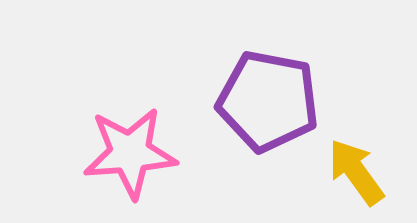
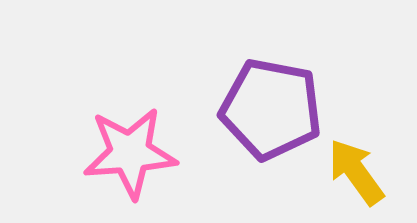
purple pentagon: moved 3 px right, 8 px down
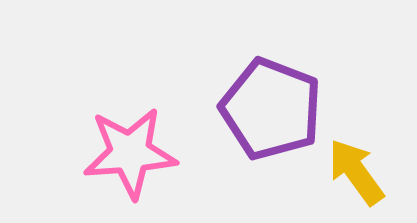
purple pentagon: rotated 10 degrees clockwise
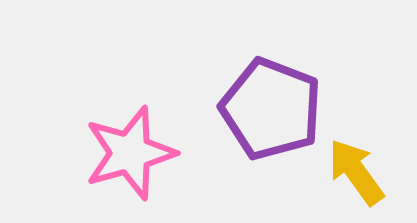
pink star: rotated 12 degrees counterclockwise
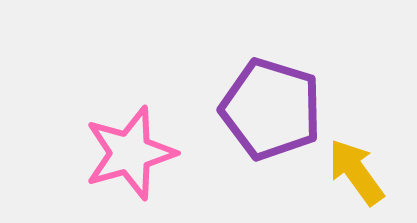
purple pentagon: rotated 4 degrees counterclockwise
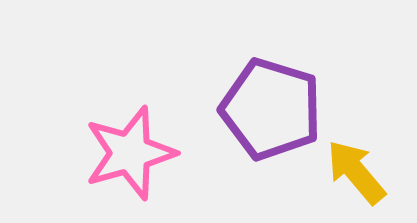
yellow arrow: rotated 4 degrees counterclockwise
